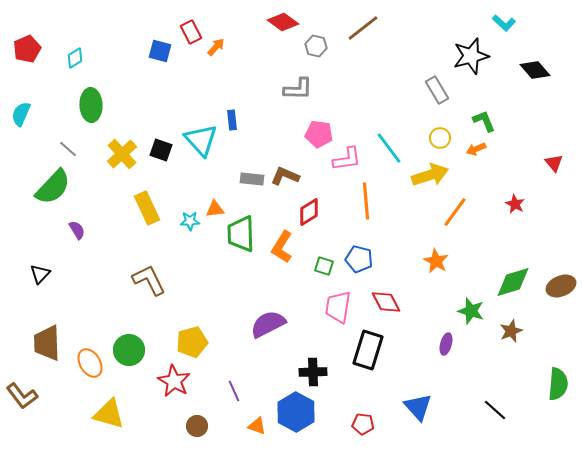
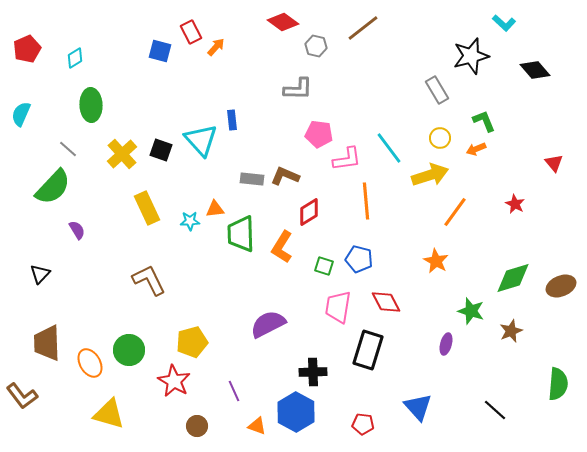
green diamond at (513, 282): moved 4 px up
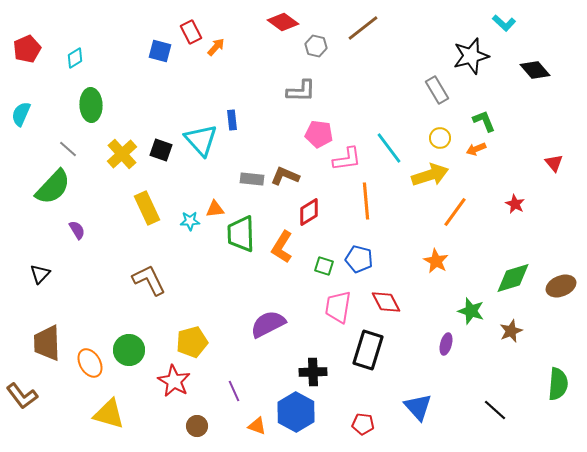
gray L-shape at (298, 89): moved 3 px right, 2 px down
